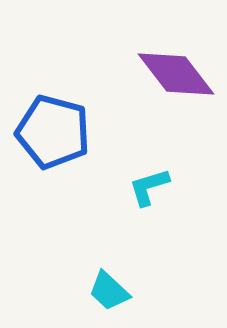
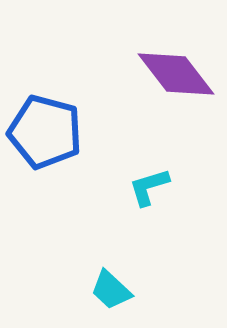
blue pentagon: moved 8 px left
cyan trapezoid: moved 2 px right, 1 px up
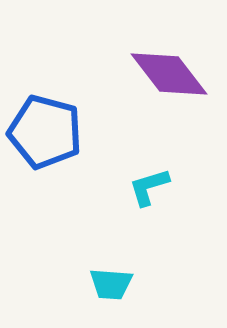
purple diamond: moved 7 px left
cyan trapezoid: moved 6 px up; rotated 39 degrees counterclockwise
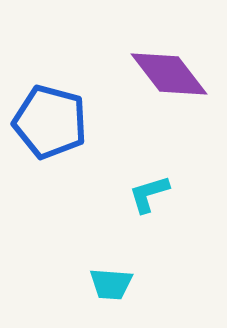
blue pentagon: moved 5 px right, 10 px up
cyan L-shape: moved 7 px down
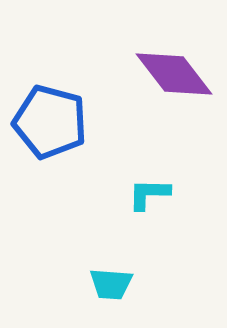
purple diamond: moved 5 px right
cyan L-shape: rotated 18 degrees clockwise
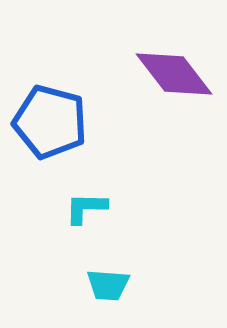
cyan L-shape: moved 63 px left, 14 px down
cyan trapezoid: moved 3 px left, 1 px down
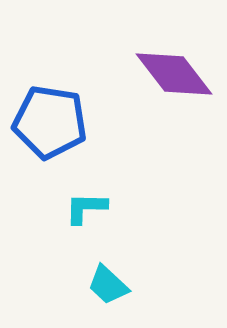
blue pentagon: rotated 6 degrees counterclockwise
cyan trapezoid: rotated 39 degrees clockwise
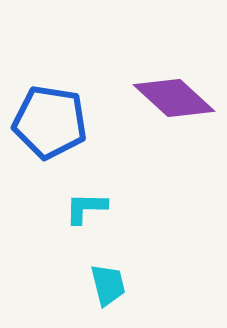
purple diamond: moved 24 px down; rotated 10 degrees counterclockwise
cyan trapezoid: rotated 147 degrees counterclockwise
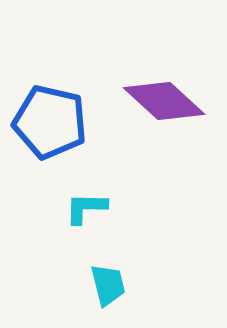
purple diamond: moved 10 px left, 3 px down
blue pentagon: rotated 4 degrees clockwise
